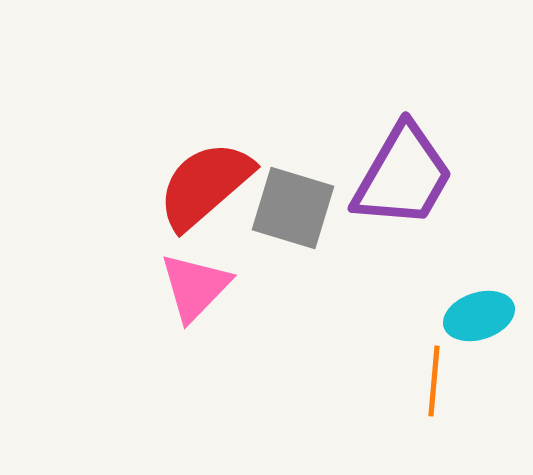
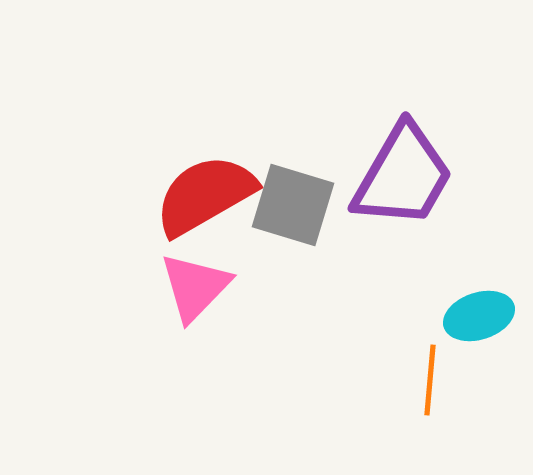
red semicircle: moved 10 px down; rotated 11 degrees clockwise
gray square: moved 3 px up
orange line: moved 4 px left, 1 px up
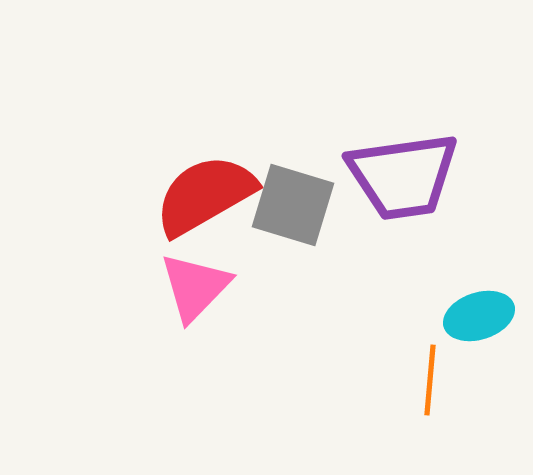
purple trapezoid: rotated 52 degrees clockwise
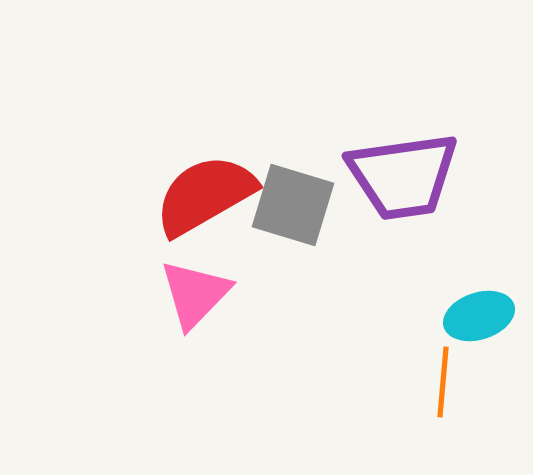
pink triangle: moved 7 px down
orange line: moved 13 px right, 2 px down
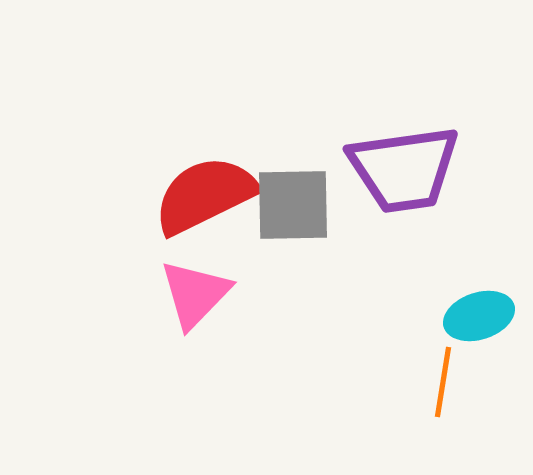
purple trapezoid: moved 1 px right, 7 px up
red semicircle: rotated 4 degrees clockwise
gray square: rotated 18 degrees counterclockwise
orange line: rotated 4 degrees clockwise
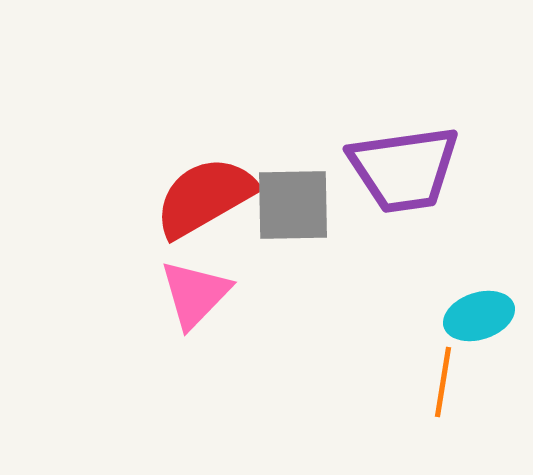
red semicircle: moved 2 px down; rotated 4 degrees counterclockwise
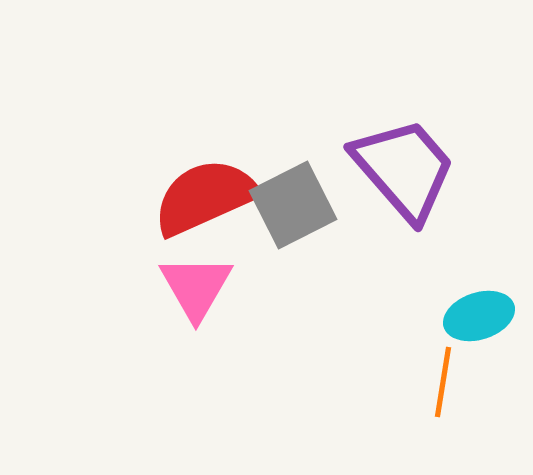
purple trapezoid: rotated 123 degrees counterclockwise
red semicircle: rotated 6 degrees clockwise
gray square: rotated 26 degrees counterclockwise
pink triangle: moved 1 px right, 7 px up; rotated 14 degrees counterclockwise
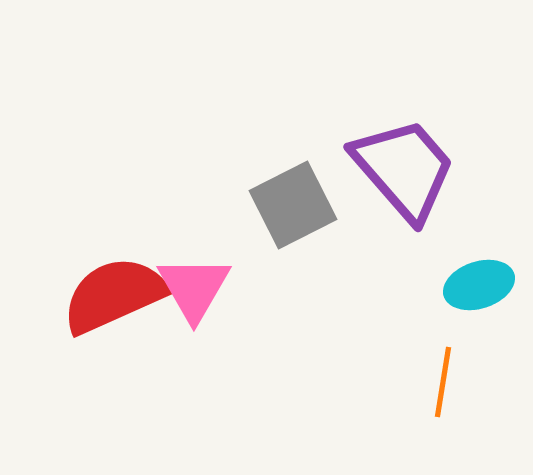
red semicircle: moved 91 px left, 98 px down
pink triangle: moved 2 px left, 1 px down
cyan ellipse: moved 31 px up
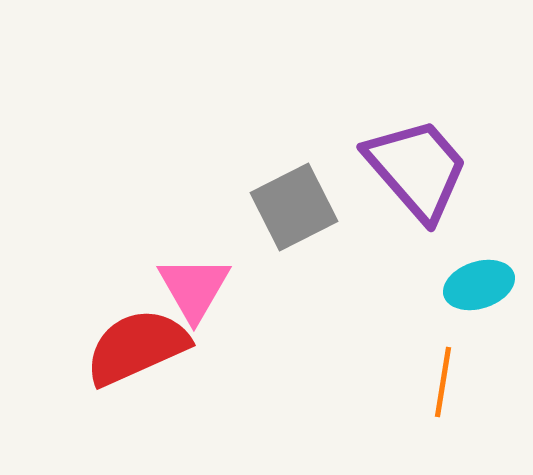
purple trapezoid: moved 13 px right
gray square: moved 1 px right, 2 px down
red semicircle: moved 23 px right, 52 px down
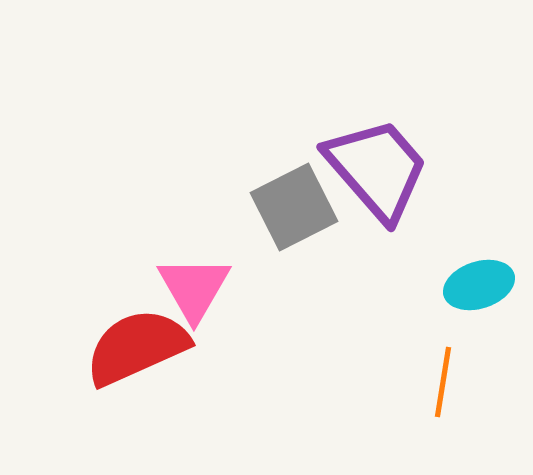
purple trapezoid: moved 40 px left
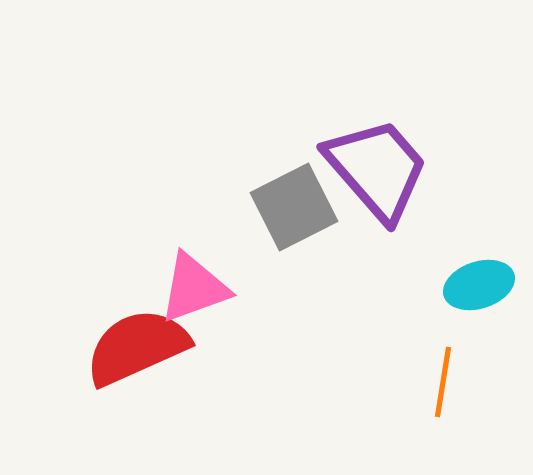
pink triangle: rotated 40 degrees clockwise
